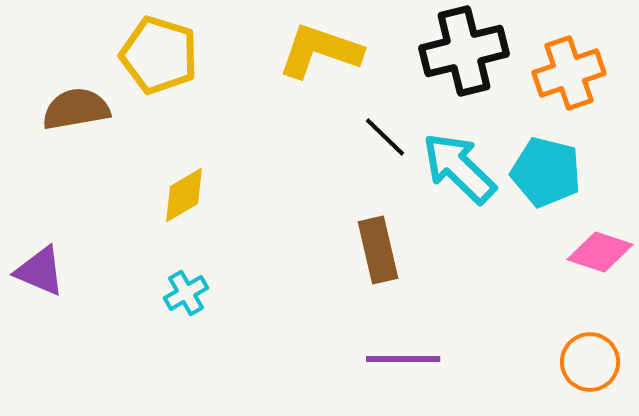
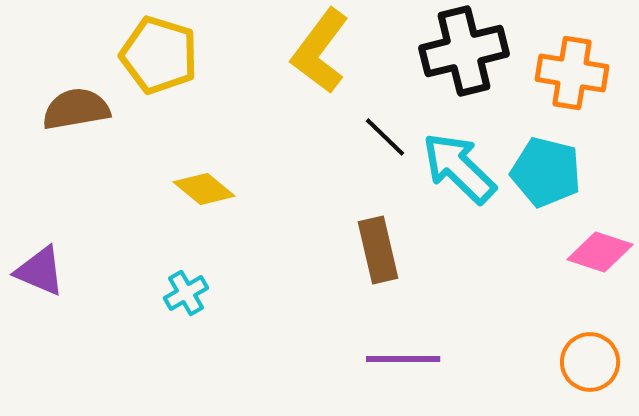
yellow L-shape: rotated 72 degrees counterclockwise
orange cross: moved 3 px right; rotated 28 degrees clockwise
yellow diamond: moved 20 px right, 6 px up; rotated 70 degrees clockwise
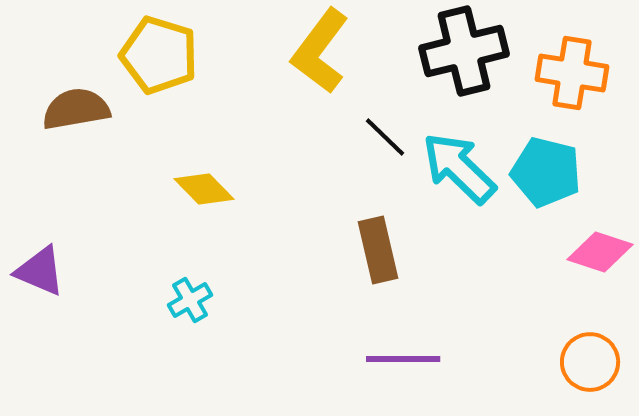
yellow diamond: rotated 6 degrees clockwise
cyan cross: moved 4 px right, 7 px down
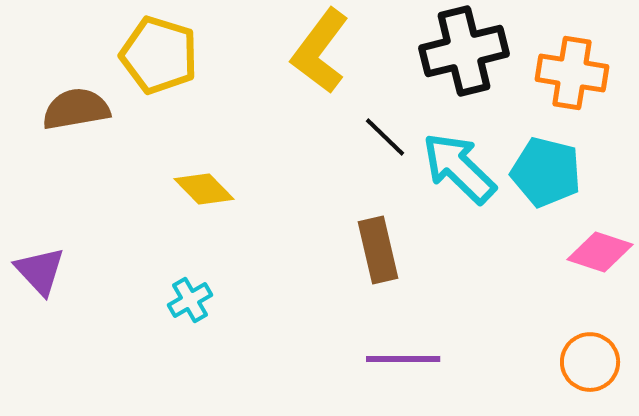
purple triangle: rotated 24 degrees clockwise
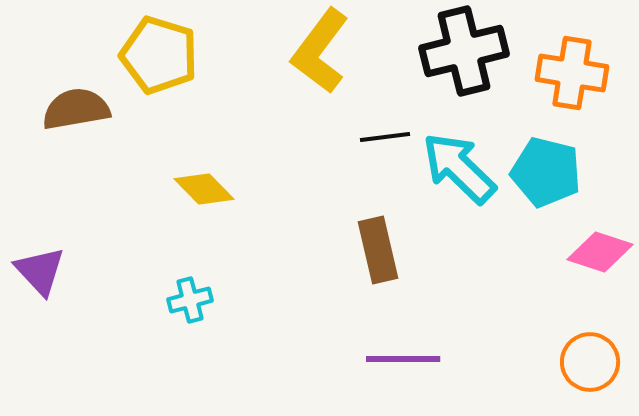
black line: rotated 51 degrees counterclockwise
cyan cross: rotated 15 degrees clockwise
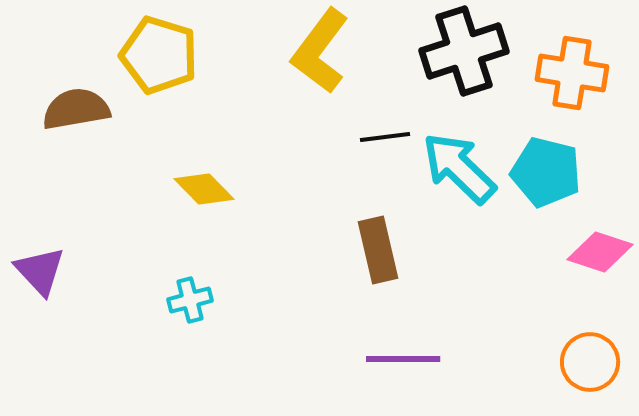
black cross: rotated 4 degrees counterclockwise
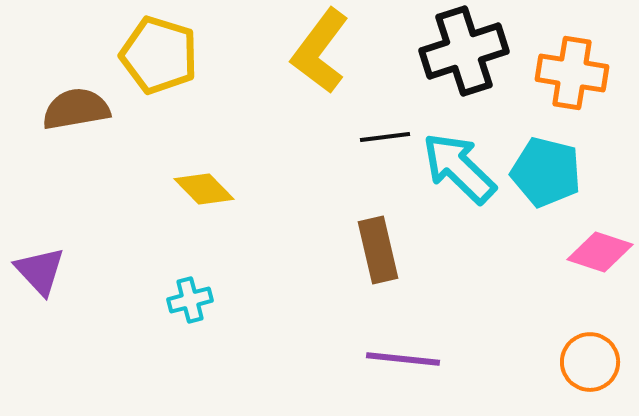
purple line: rotated 6 degrees clockwise
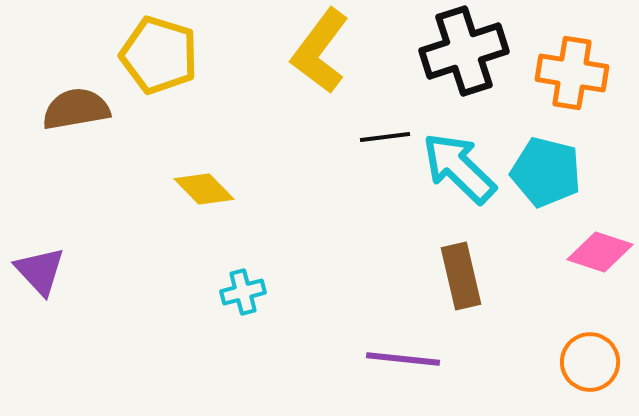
brown rectangle: moved 83 px right, 26 px down
cyan cross: moved 53 px right, 8 px up
